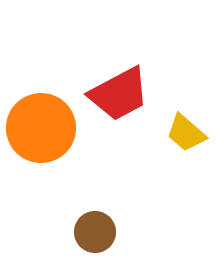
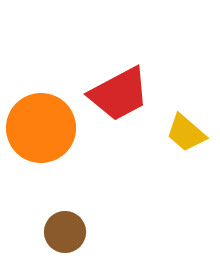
brown circle: moved 30 px left
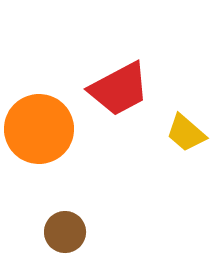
red trapezoid: moved 5 px up
orange circle: moved 2 px left, 1 px down
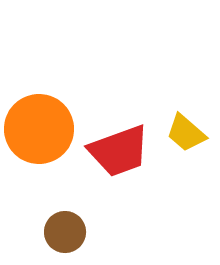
red trapezoid: moved 62 px down; rotated 8 degrees clockwise
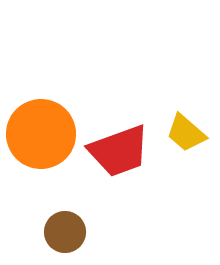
orange circle: moved 2 px right, 5 px down
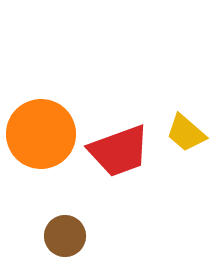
brown circle: moved 4 px down
